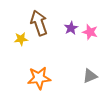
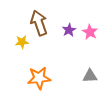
purple star: moved 2 px left, 2 px down
pink star: rotated 14 degrees clockwise
yellow star: moved 1 px right, 3 px down
gray triangle: rotated 21 degrees clockwise
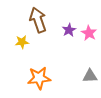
brown arrow: moved 1 px left, 3 px up
pink star: moved 1 px left, 1 px down
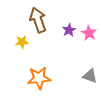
gray triangle: rotated 21 degrees clockwise
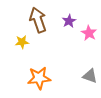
purple star: moved 9 px up
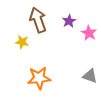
yellow star: rotated 16 degrees clockwise
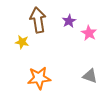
brown arrow: rotated 10 degrees clockwise
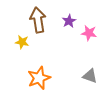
pink star: rotated 21 degrees counterclockwise
orange star: rotated 15 degrees counterclockwise
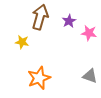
brown arrow: moved 2 px right, 3 px up; rotated 25 degrees clockwise
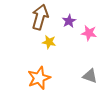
yellow star: moved 27 px right
